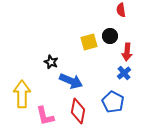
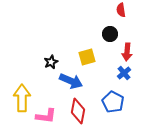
black circle: moved 2 px up
yellow square: moved 2 px left, 15 px down
black star: rotated 24 degrees clockwise
yellow arrow: moved 4 px down
pink L-shape: moved 1 px right; rotated 70 degrees counterclockwise
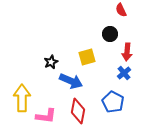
red semicircle: rotated 16 degrees counterclockwise
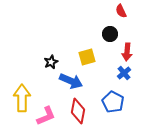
red semicircle: moved 1 px down
pink L-shape: rotated 30 degrees counterclockwise
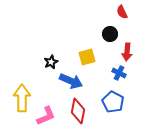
red semicircle: moved 1 px right, 1 px down
blue cross: moved 5 px left; rotated 24 degrees counterclockwise
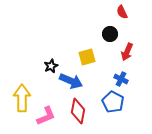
red arrow: rotated 18 degrees clockwise
black star: moved 4 px down
blue cross: moved 2 px right, 6 px down
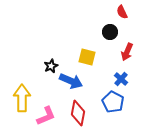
black circle: moved 2 px up
yellow square: rotated 30 degrees clockwise
blue cross: rotated 16 degrees clockwise
red diamond: moved 2 px down
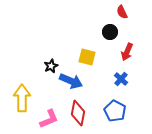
blue pentagon: moved 2 px right, 9 px down
pink L-shape: moved 3 px right, 3 px down
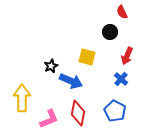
red arrow: moved 4 px down
